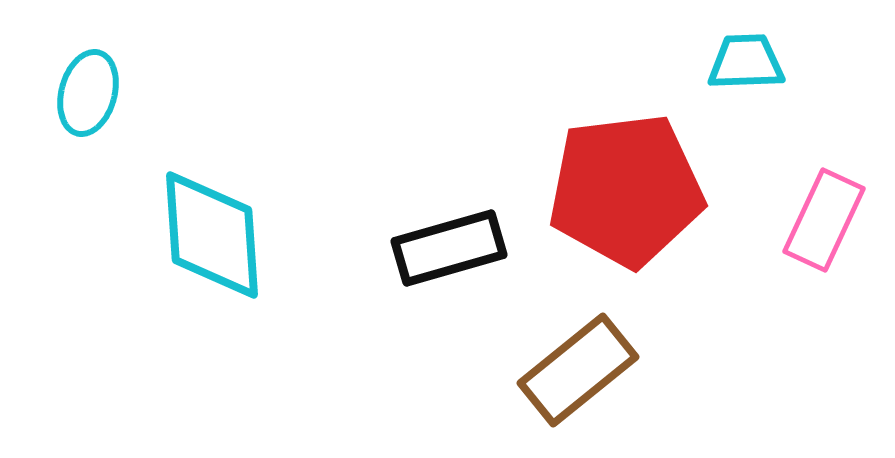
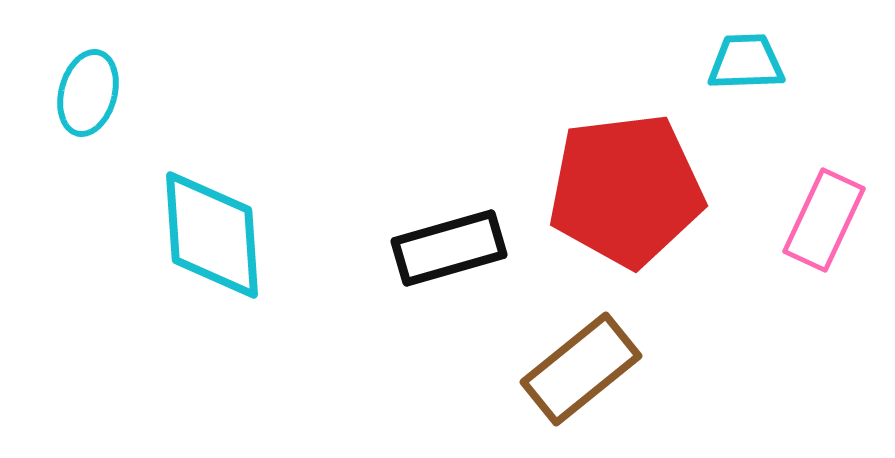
brown rectangle: moved 3 px right, 1 px up
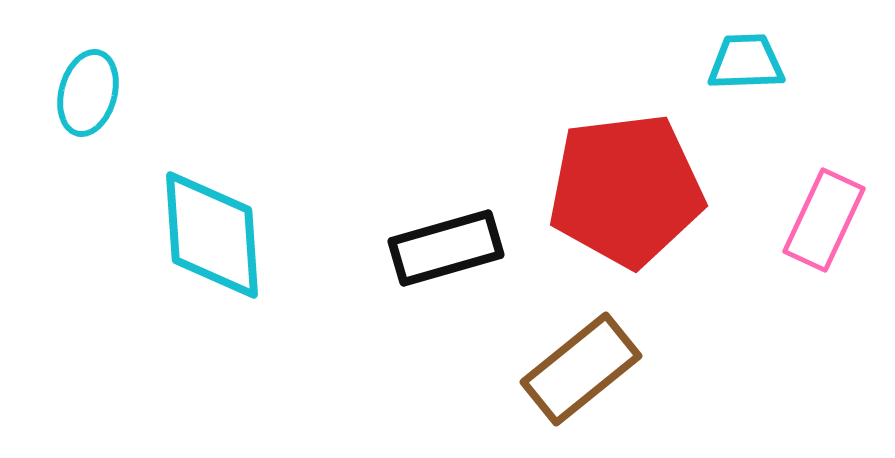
black rectangle: moved 3 px left
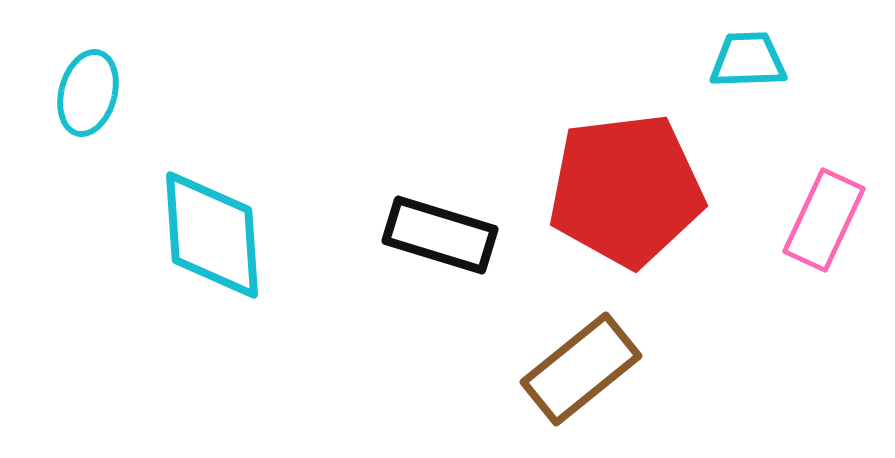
cyan trapezoid: moved 2 px right, 2 px up
black rectangle: moved 6 px left, 13 px up; rotated 33 degrees clockwise
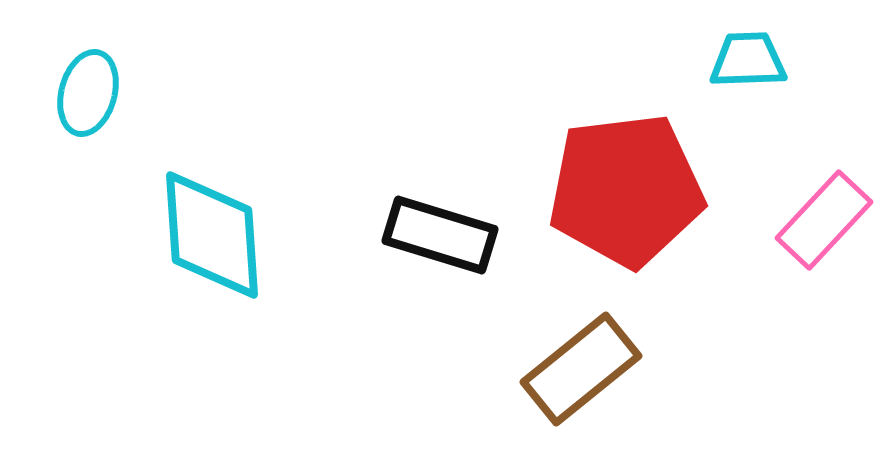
pink rectangle: rotated 18 degrees clockwise
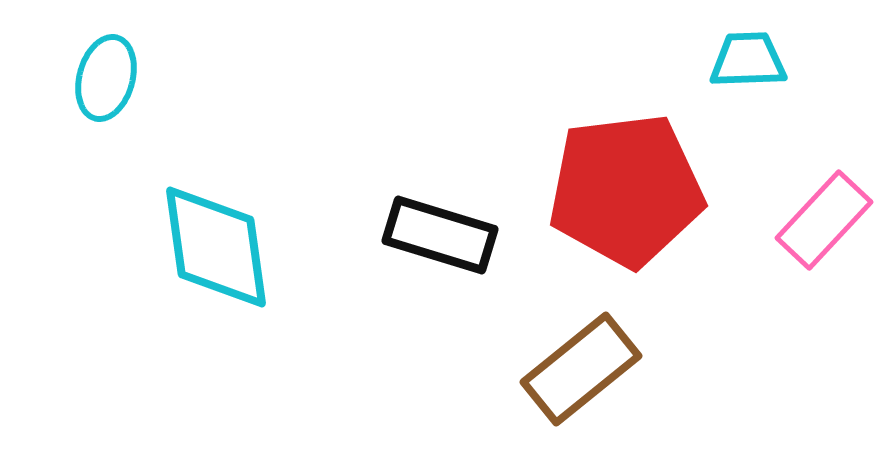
cyan ellipse: moved 18 px right, 15 px up
cyan diamond: moved 4 px right, 12 px down; rotated 4 degrees counterclockwise
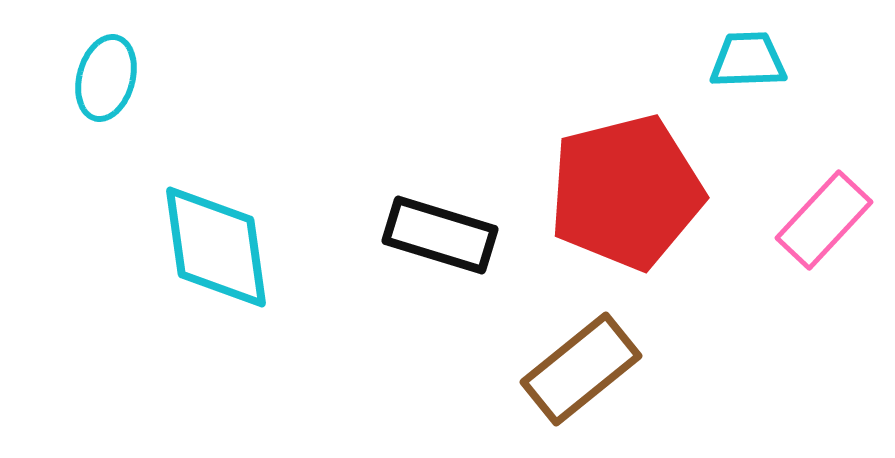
red pentagon: moved 2 px down; rotated 7 degrees counterclockwise
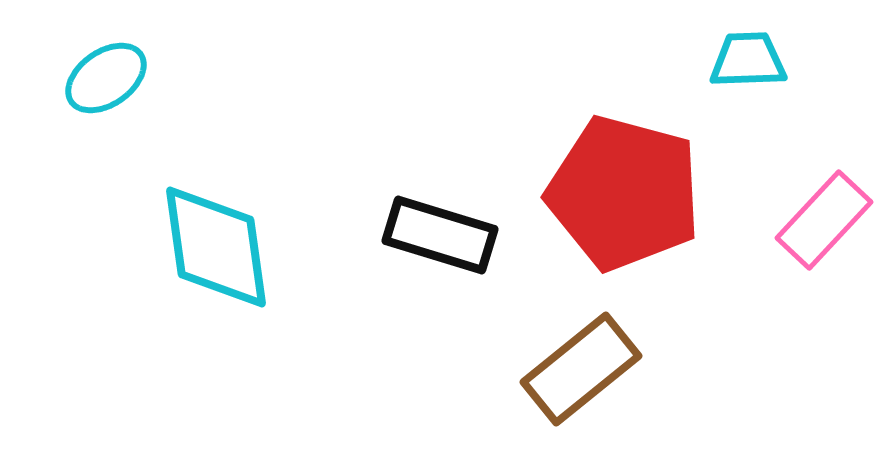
cyan ellipse: rotated 40 degrees clockwise
red pentagon: moved 2 px left, 1 px down; rotated 29 degrees clockwise
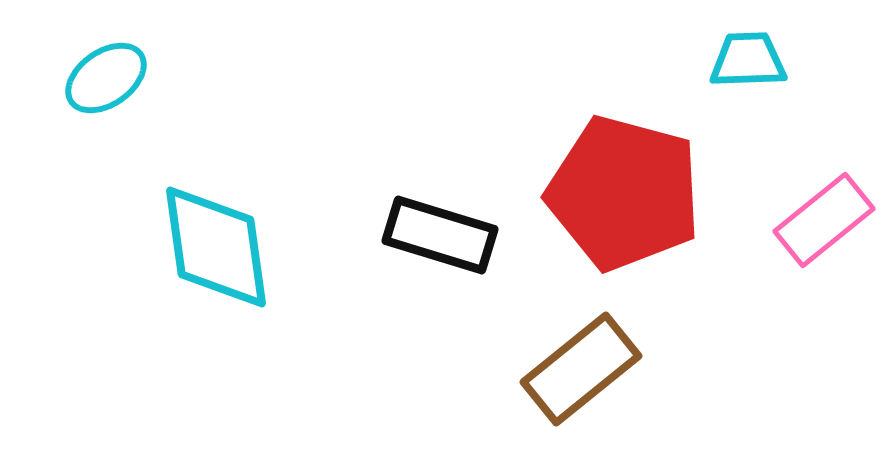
pink rectangle: rotated 8 degrees clockwise
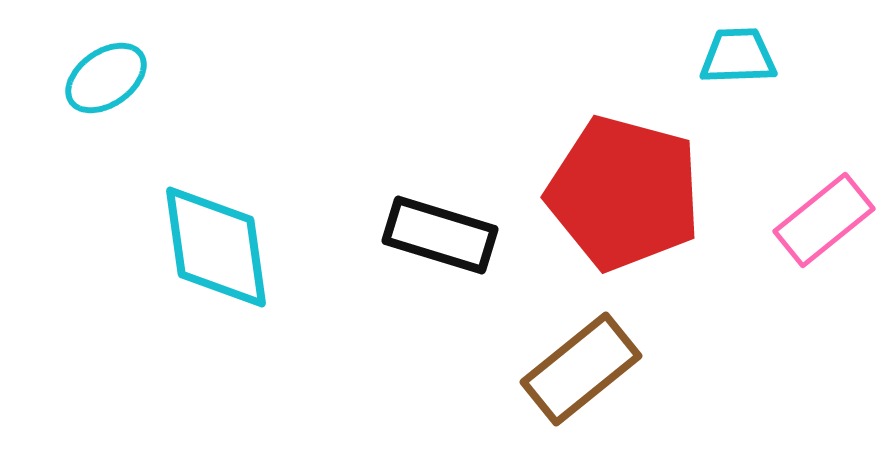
cyan trapezoid: moved 10 px left, 4 px up
